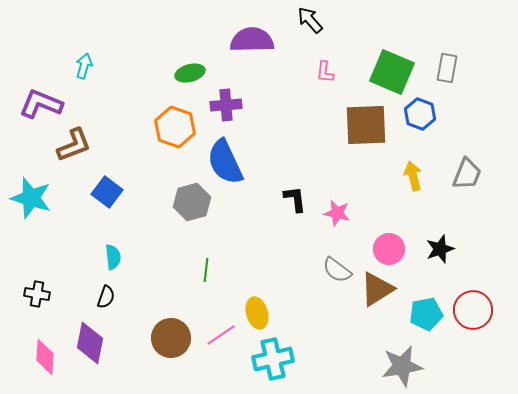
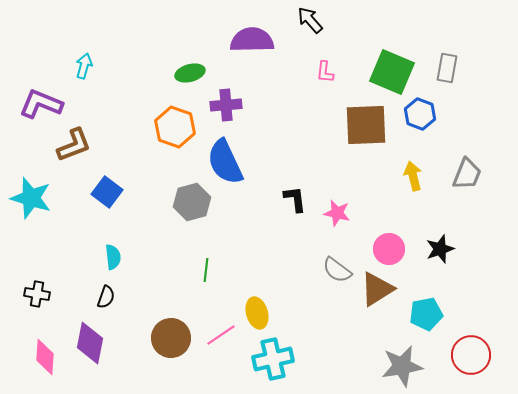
red circle: moved 2 px left, 45 px down
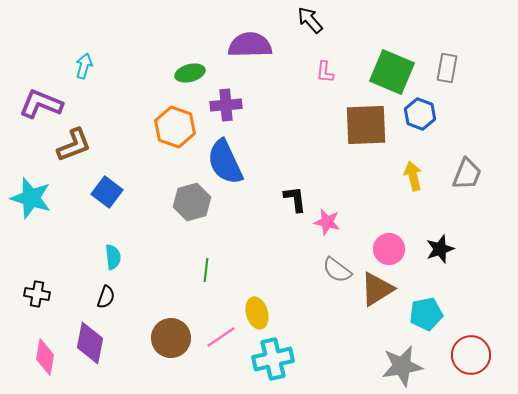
purple semicircle: moved 2 px left, 5 px down
pink star: moved 10 px left, 9 px down
pink line: moved 2 px down
pink diamond: rotated 6 degrees clockwise
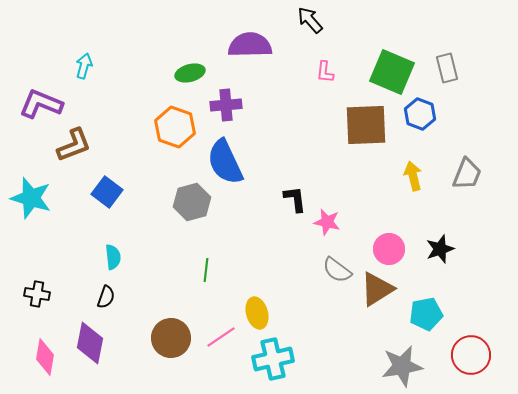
gray rectangle: rotated 24 degrees counterclockwise
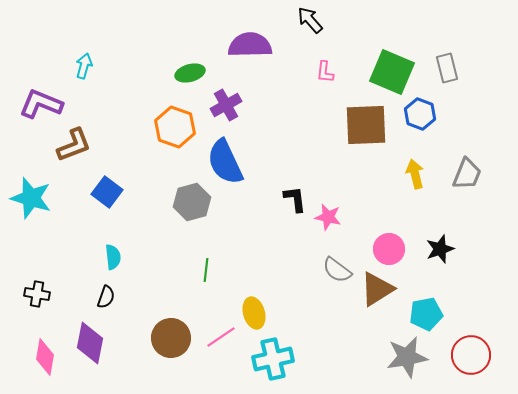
purple cross: rotated 24 degrees counterclockwise
yellow arrow: moved 2 px right, 2 px up
pink star: moved 1 px right, 5 px up
yellow ellipse: moved 3 px left
gray star: moved 5 px right, 9 px up
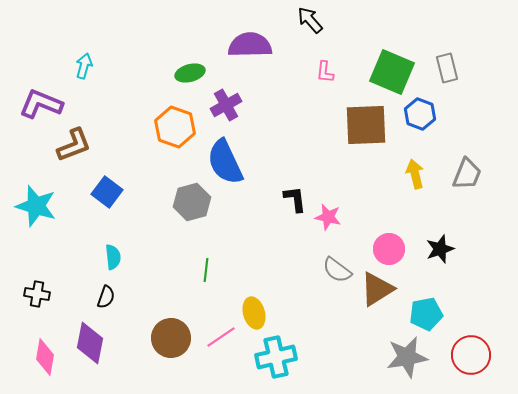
cyan star: moved 5 px right, 8 px down
cyan cross: moved 3 px right, 2 px up
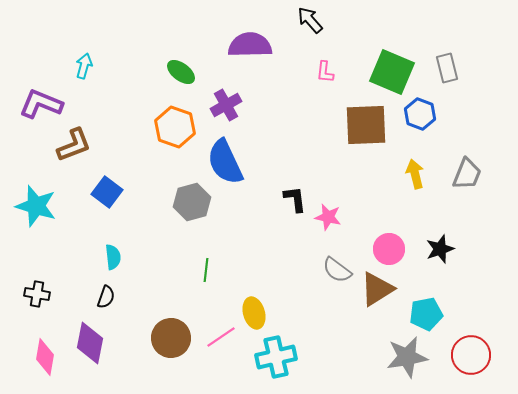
green ellipse: moved 9 px left, 1 px up; rotated 52 degrees clockwise
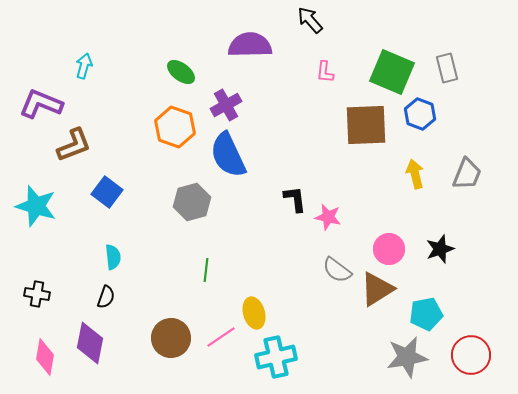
blue semicircle: moved 3 px right, 7 px up
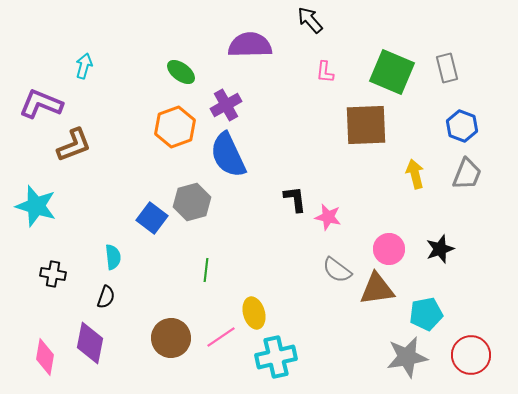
blue hexagon: moved 42 px right, 12 px down
orange hexagon: rotated 21 degrees clockwise
blue square: moved 45 px right, 26 px down
brown triangle: rotated 24 degrees clockwise
black cross: moved 16 px right, 20 px up
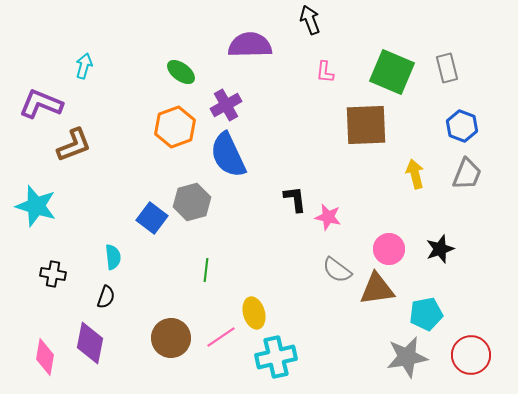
black arrow: rotated 20 degrees clockwise
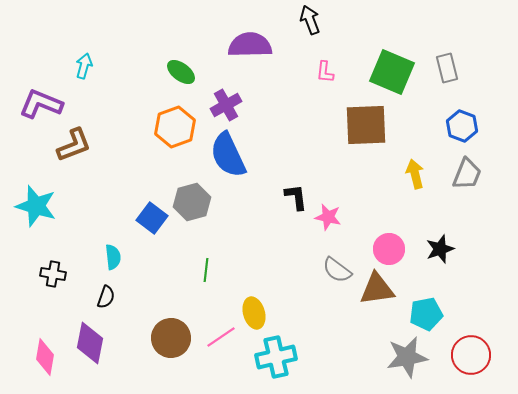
black L-shape: moved 1 px right, 2 px up
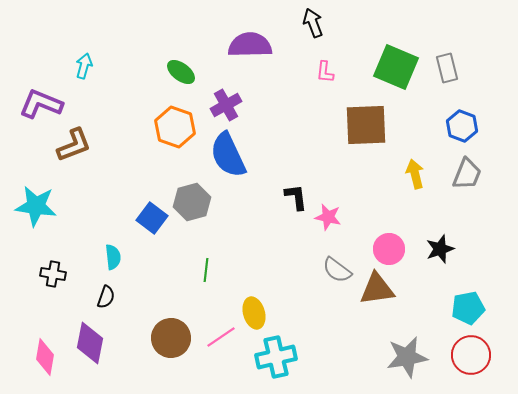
black arrow: moved 3 px right, 3 px down
green square: moved 4 px right, 5 px up
orange hexagon: rotated 21 degrees counterclockwise
cyan star: rotated 9 degrees counterclockwise
cyan pentagon: moved 42 px right, 6 px up
